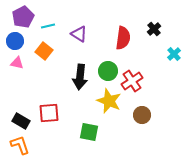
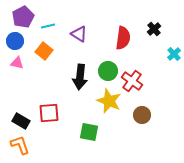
red cross: rotated 20 degrees counterclockwise
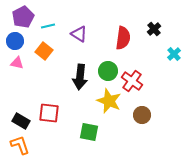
red square: rotated 10 degrees clockwise
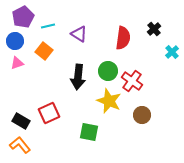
cyan cross: moved 2 px left, 2 px up
pink triangle: rotated 32 degrees counterclockwise
black arrow: moved 2 px left
red square: rotated 30 degrees counterclockwise
orange L-shape: rotated 20 degrees counterclockwise
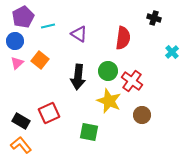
black cross: moved 11 px up; rotated 32 degrees counterclockwise
orange square: moved 4 px left, 9 px down
pink triangle: rotated 24 degrees counterclockwise
orange L-shape: moved 1 px right
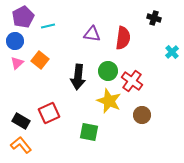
purple triangle: moved 13 px right; rotated 24 degrees counterclockwise
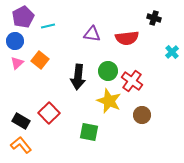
red semicircle: moved 4 px right; rotated 75 degrees clockwise
red square: rotated 20 degrees counterclockwise
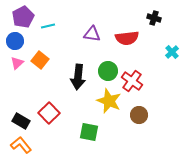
brown circle: moved 3 px left
